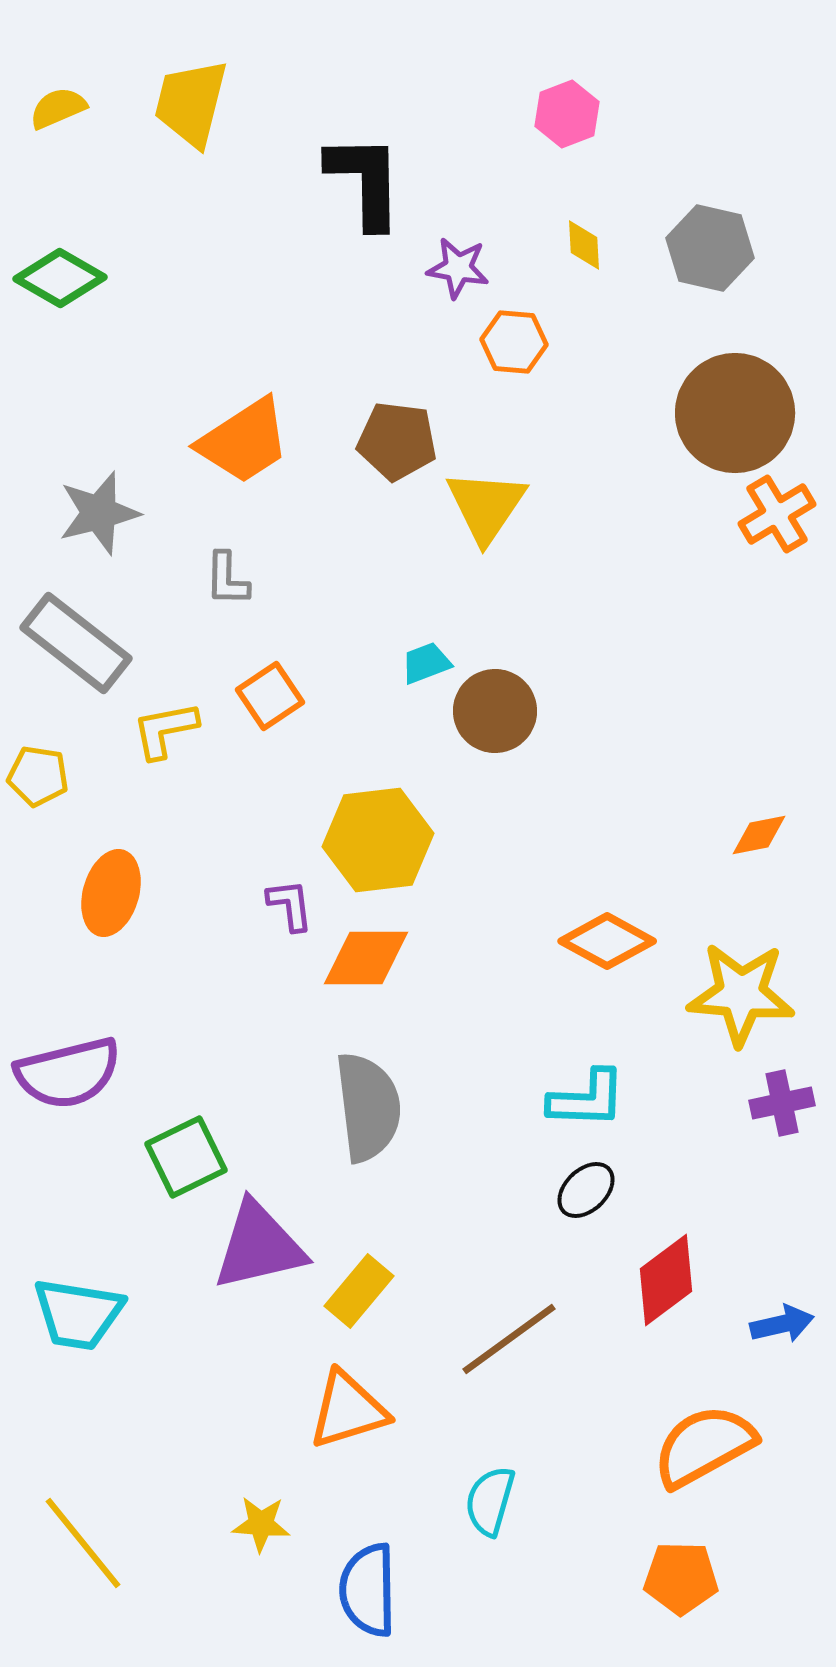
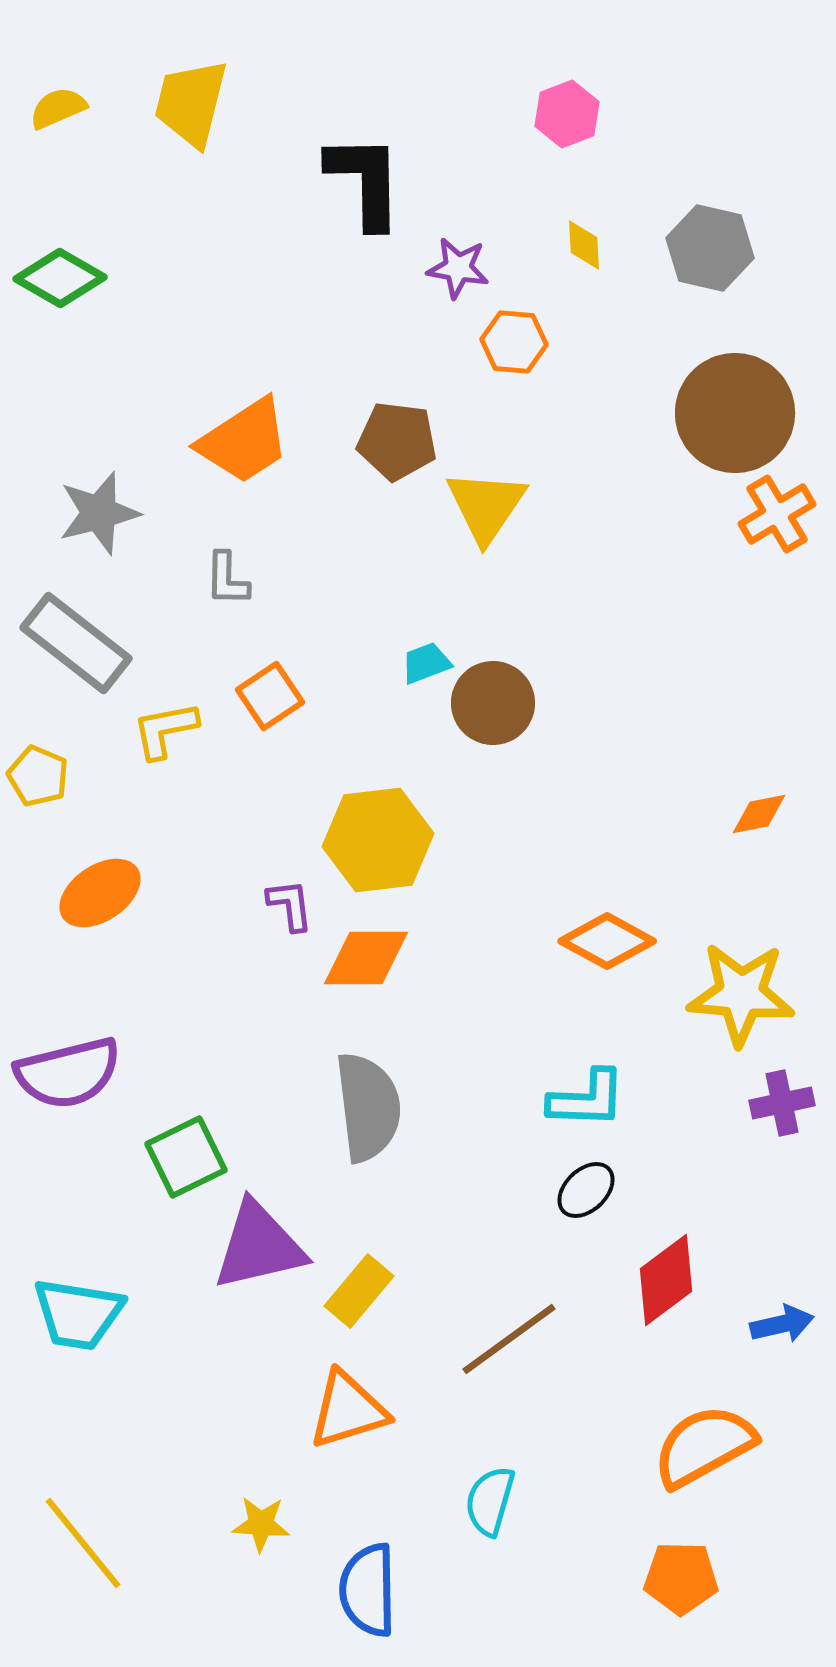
brown circle at (495, 711): moved 2 px left, 8 px up
yellow pentagon at (38, 776): rotated 14 degrees clockwise
orange diamond at (759, 835): moved 21 px up
orange ellipse at (111, 893): moved 11 px left; rotated 40 degrees clockwise
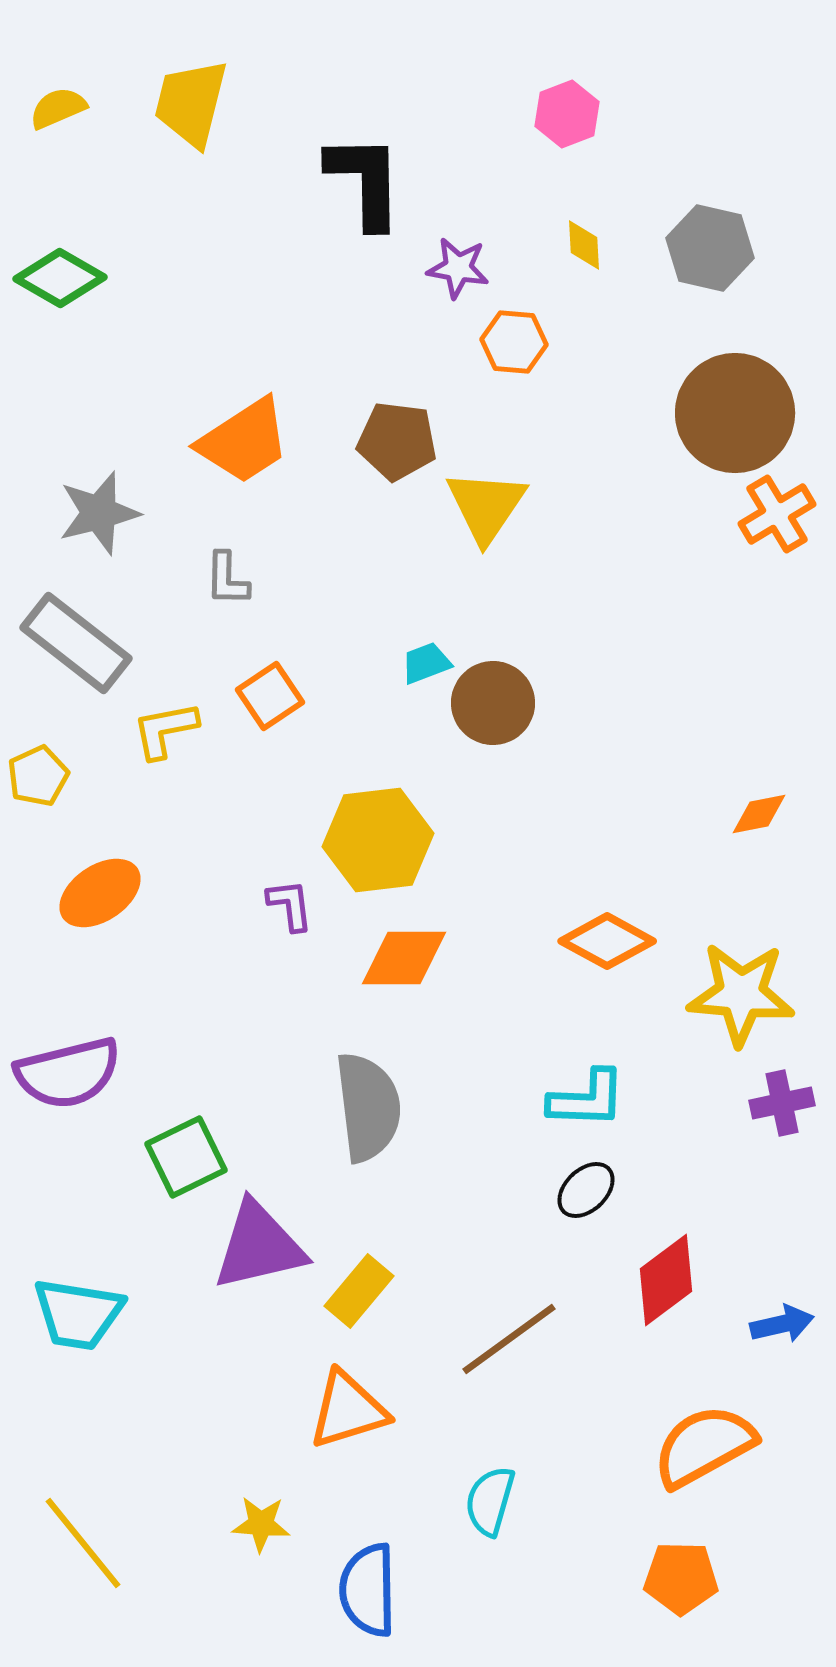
yellow pentagon at (38, 776): rotated 24 degrees clockwise
orange diamond at (366, 958): moved 38 px right
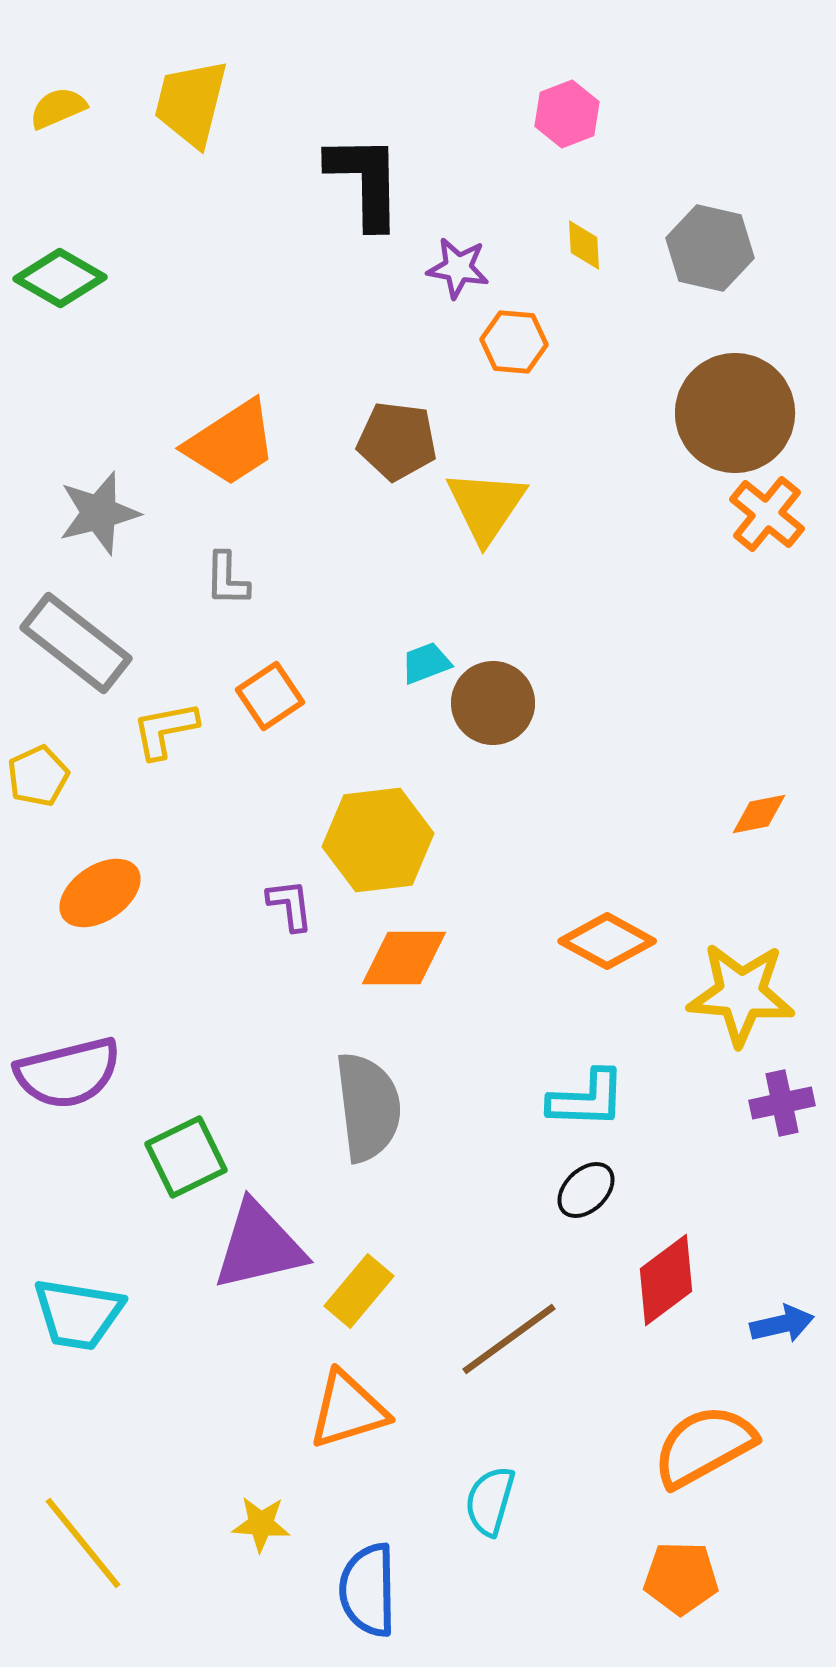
orange trapezoid at (244, 441): moved 13 px left, 2 px down
orange cross at (777, 514): moved 10 px left; rotated 20 degrees counterclockwise
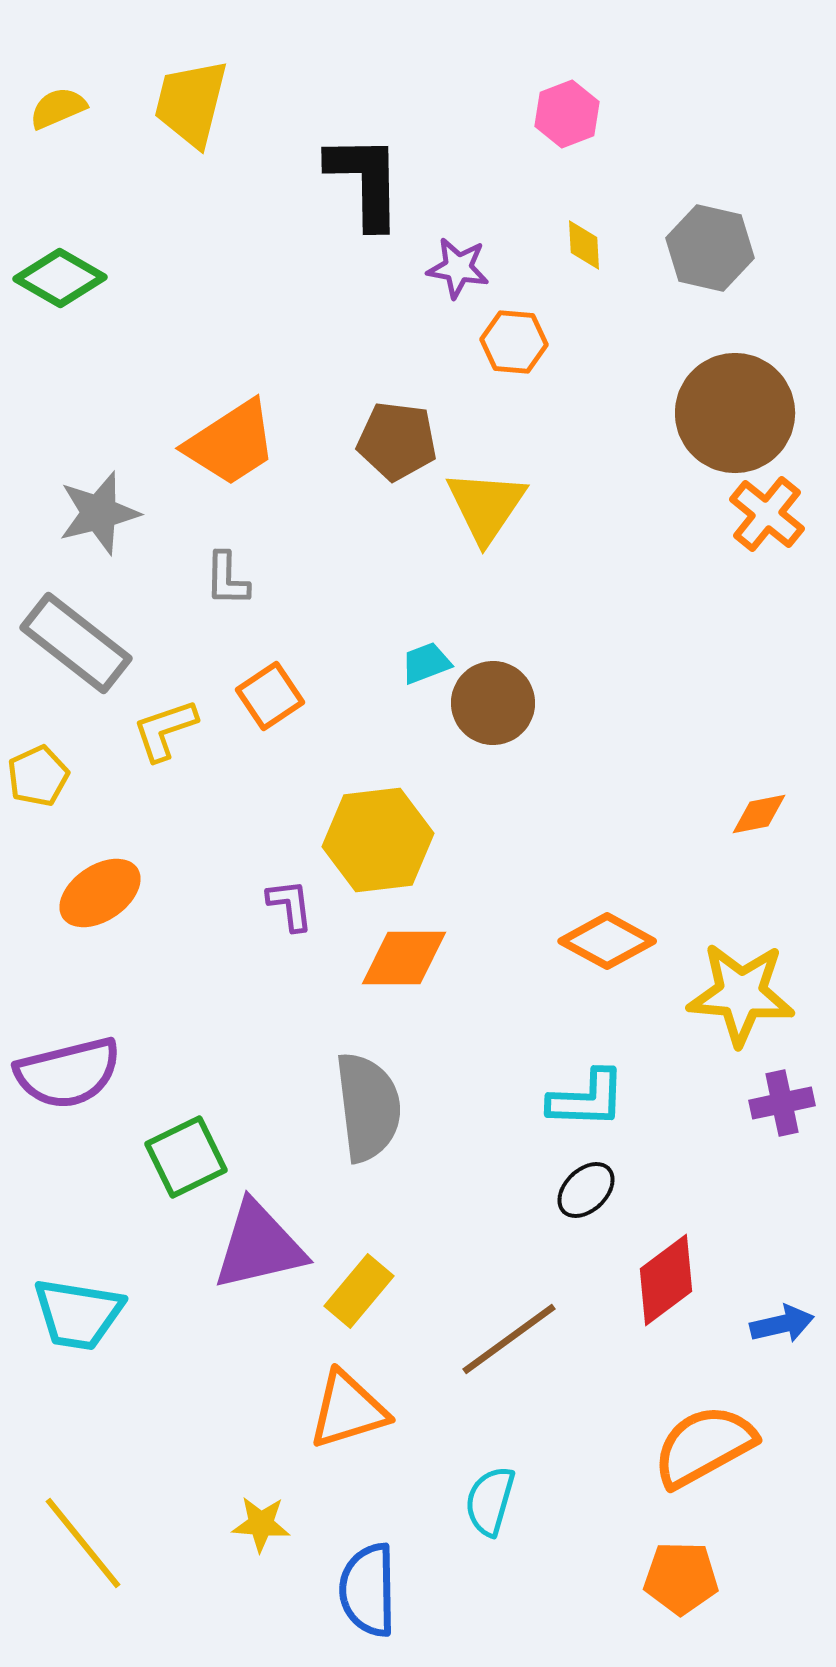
yellow L-shape at (165, 730): rotated 8 degrees counterclockwise
